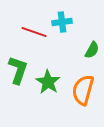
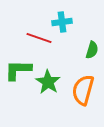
red line: moved 5 px right, 6 px down
green semicircle: rotated 12 degrees counterclockwise
green L-shape: rotated 108 degrees counterclockwise
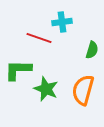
green star: moved 2 px left, 7 px down; rotated 10 degrees counterclockwise
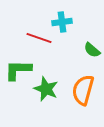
green semicircle: rotated 114 degrees clockwise
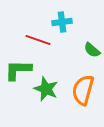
red line: moved 1 px left, 2 px down
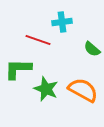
green semicircle: moved 1 px up
green L-shape: moved 1 px up
orange semicircle: rotated 104 degrees clockwise
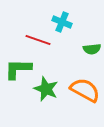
cyan cross: rotated 30 degrees clockwise
green semicircle: rotated 48 degrees counterclockwise
orange semicircle: moved 2 px right
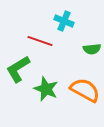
cyan cross: moved 2 px right, 1 px up
red line: moved 2 px right, 1 px down
green L-shape: rotated 32 degrees counterclockwise
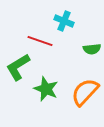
green L-shape: moved 2 px up
orange semicircle: moved 2 px down; rotated 76 degrees counterclockwise
